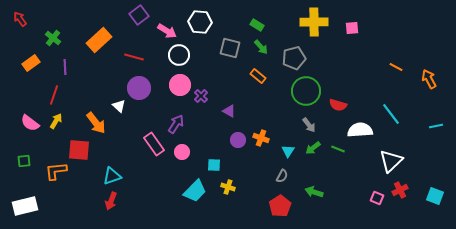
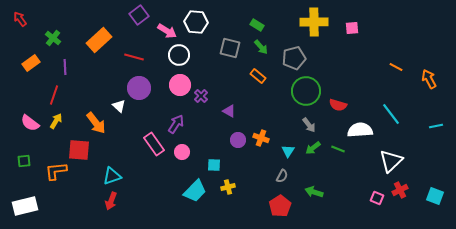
white hexagon at (200, 22): moved 4 px left
yellow cross at (228, 187): rotated 32 degrees counterclockwise
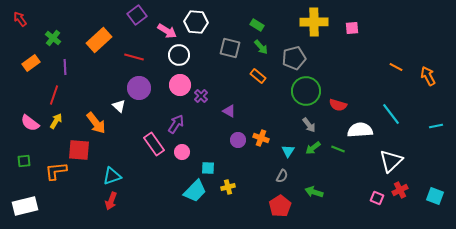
purple square at (139, 15): moved 2 px left
orange arrow at (429, 79): moved 1 px left, 3 px up
cyan square at (214, 165): moved 6 px left, 3 px down
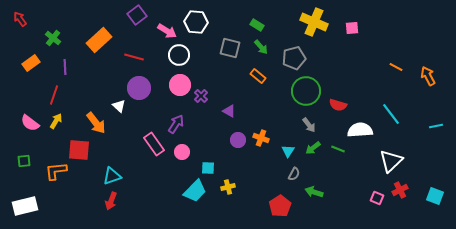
yellow cross at (314, 22): rotated 24 degrees clockwise
gray semicircle at (282, 176): moved 12 px right, 2 px up
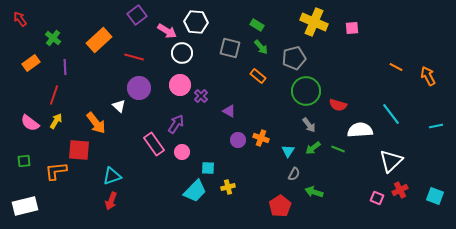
white circle at (179, 55): moved 3 px right, 2 px up
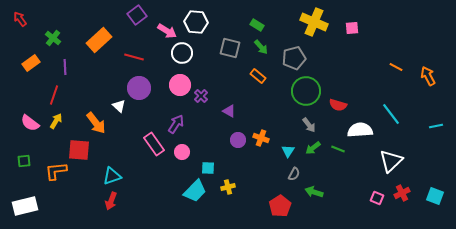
red cross at (400, 190): moved 2 px right, 3 px down
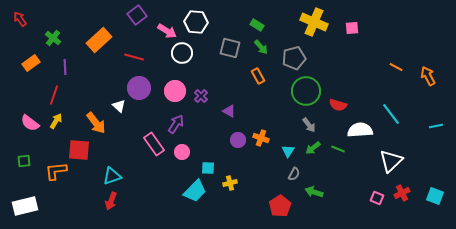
orange rectangle at (258, 76): rotated 21 degrees clockwise
pink circle at (180, 85): moved 5 px left, 6 px down
yellow cross at (228, 187): moved 2 px right, 4 px up
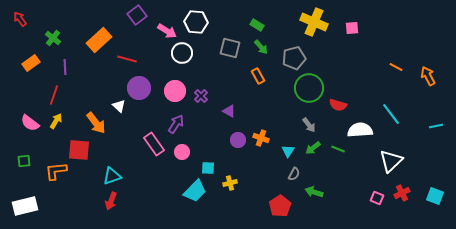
red line at (134, 57): moved 7 px left, 2 px down
green circle at (306, 91): moved 3 px right, 3 px up
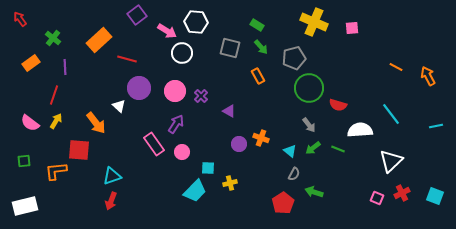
purple circle at (238, 140): moved 1 px right, 4 px down
cyan triangle at (288, 151): moved 2 px right; rotated 24 degrees counterclockwise
red pentagon at (280, 206): moved 3 px right, 3 px up
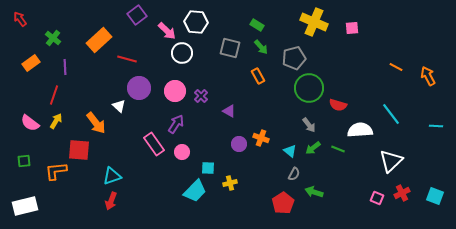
pink arrow at (167, 31): rotated 12 degrees clockwise
cyan line at (436, 126): rotated 16 degrees clockwise
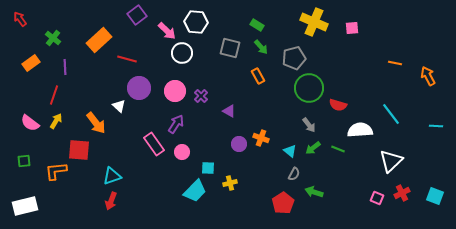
orange line at (396, 67): moved 1 px left, 4 px up; rotated 16 degrees counterclockwise
